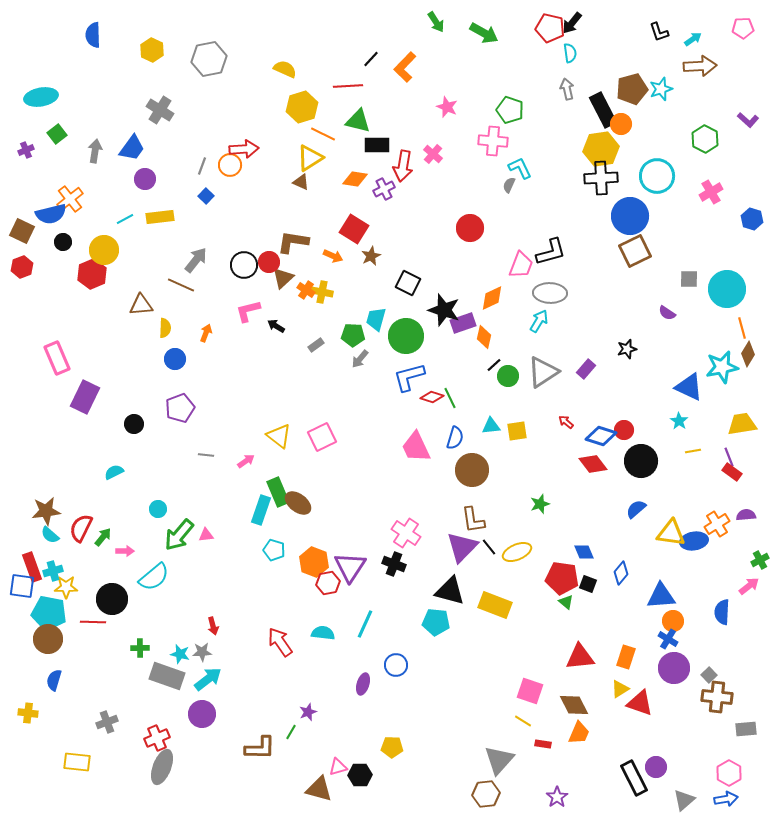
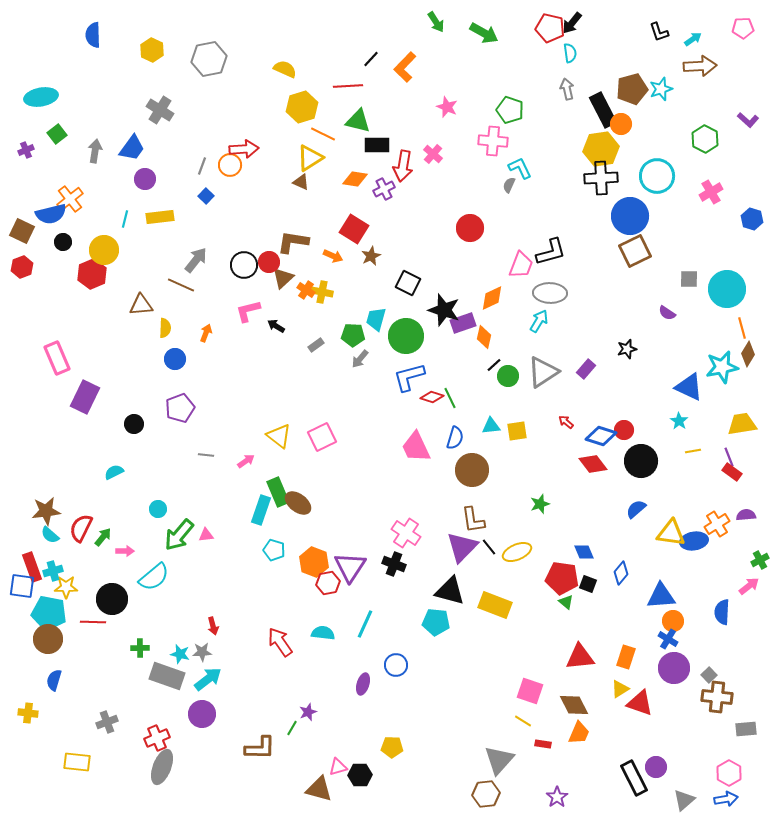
cyan line at (125, 219): rotated 48 degrees counterclockwise
green line at (291, 732): moved 1 px right, 4 px up
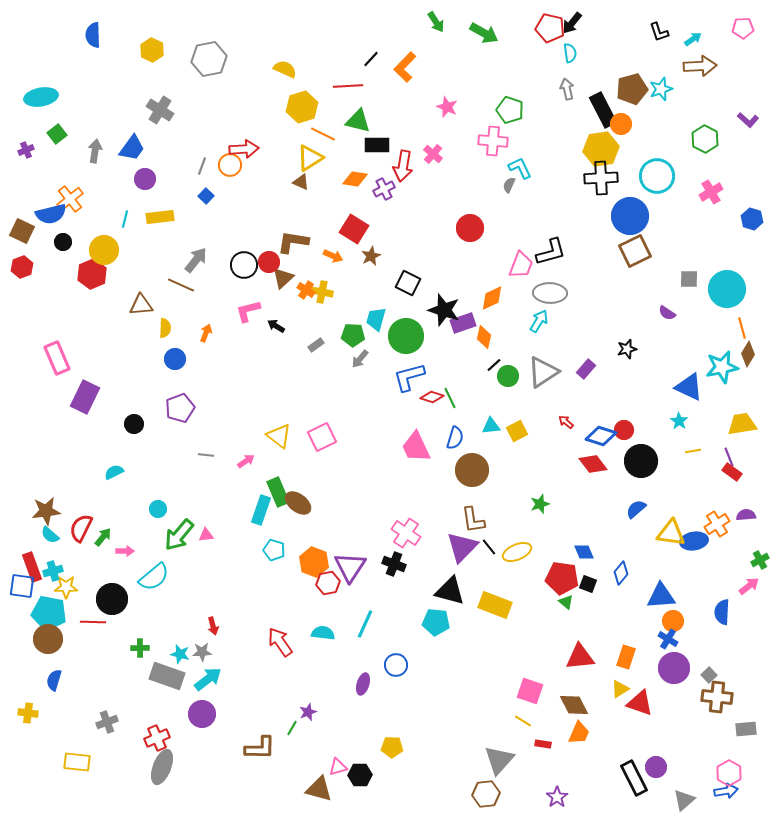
yellow square at (517, 431): rotated 20 degrees counterclockwise
blue arrow at (726, 799): moved 8 px up
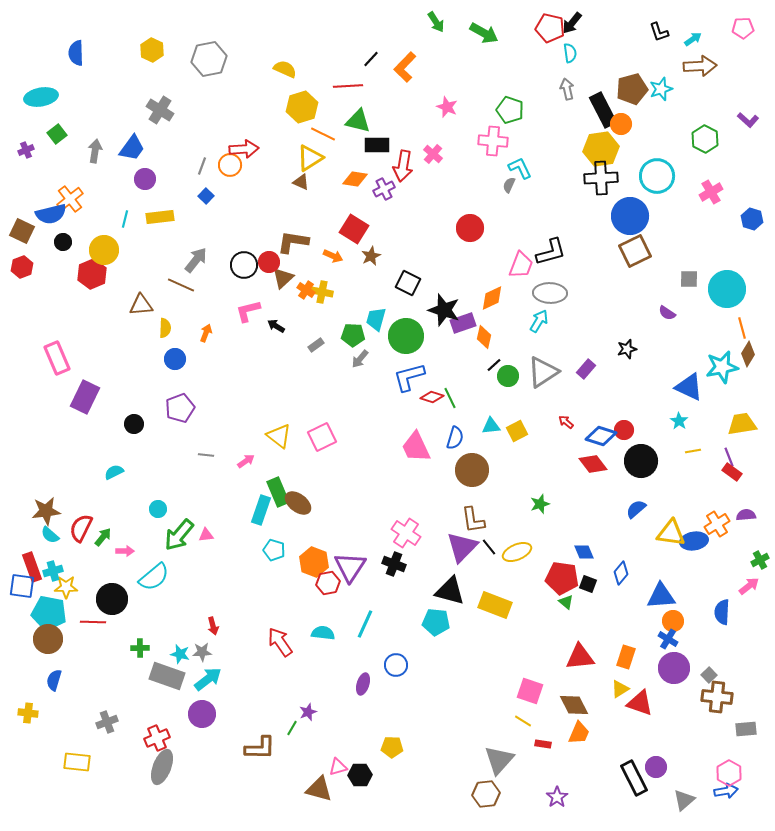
blue semicircle at (93, 35): moved 17 px left, 18 px down
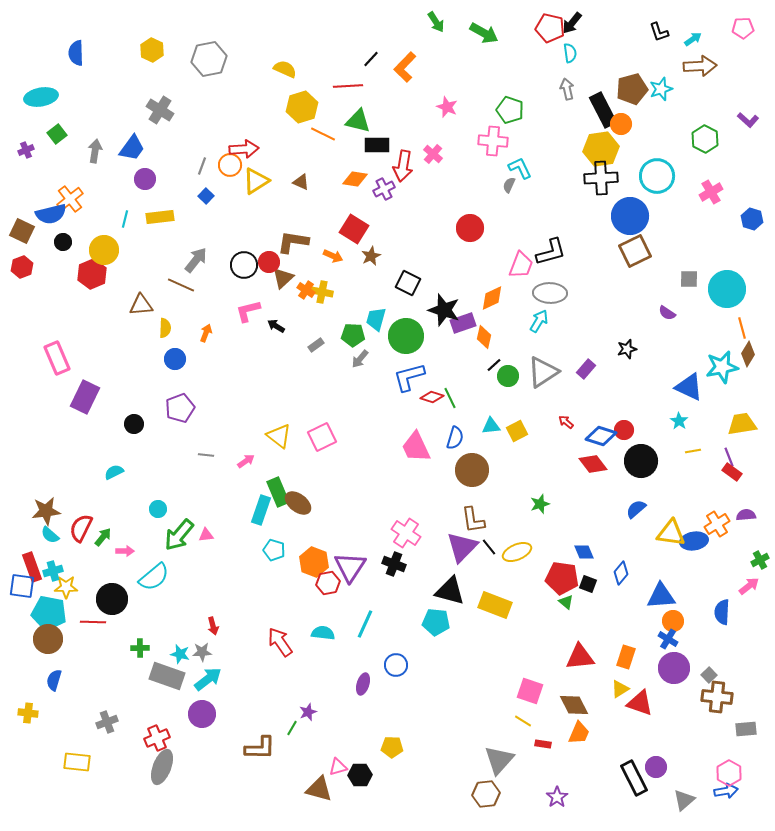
yellow triangle at (310, 158): moved 54 px left, 23 px down
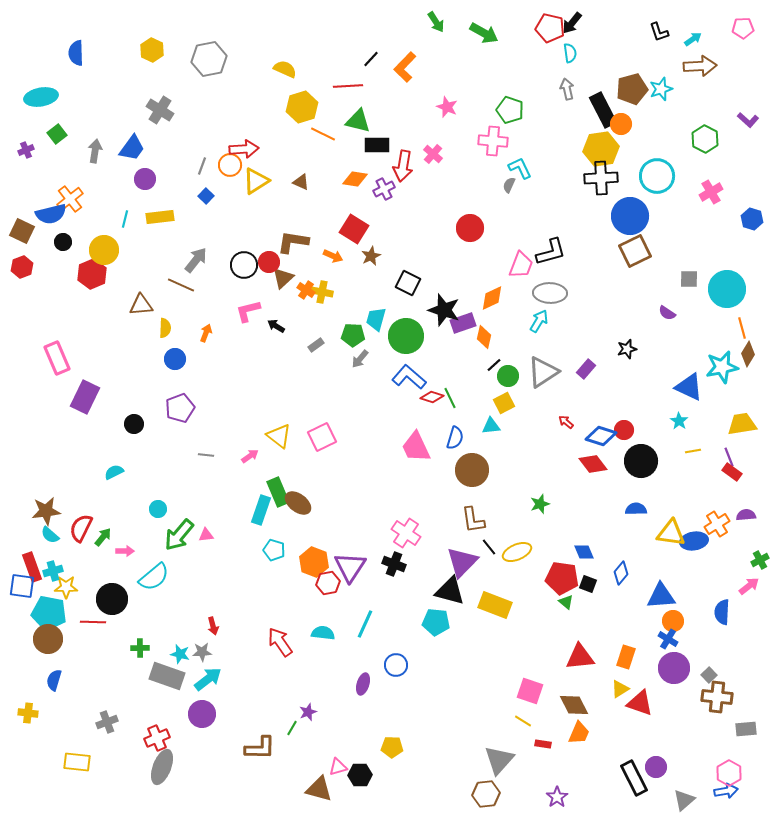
blue L-shape at (409, 377): rotated 56 degrees clockwise
yellow square at (517, 431): moved 13 px left, 28 px up
pink arrow at (246, 461): moved 4 px right, 5 px up
blue semicircle at (636, 509): rotated 40 degrees clockwise
purple triangle at (462, 547): moved 15 px down
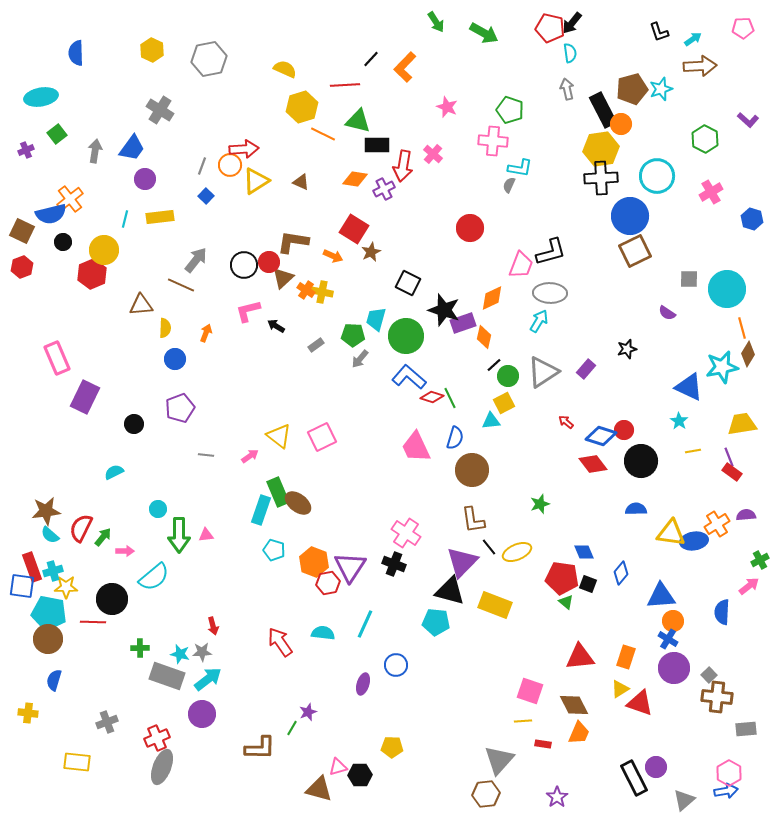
red line at (348, 86): moved 3 px left, 1 px up
cyan L-shape at (520, 168): rotated 125 degrees clockwise
brown star at (371, 256): moved 4 px up
cyan triangle at (491, 426): moved 5 px up
green arrow at (179, 535): rotated 40 degrees counterclockwise
yellow line at (523, 721): rotated 36 degrees counterclockwise
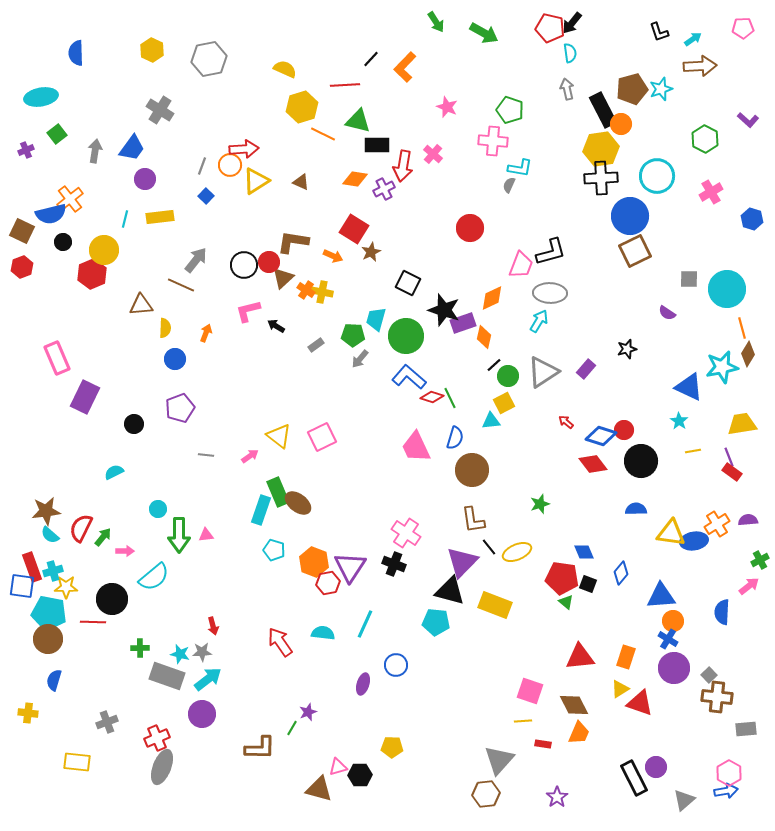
purple semicircle at (746, 515): moved 2 px right, 5 px down
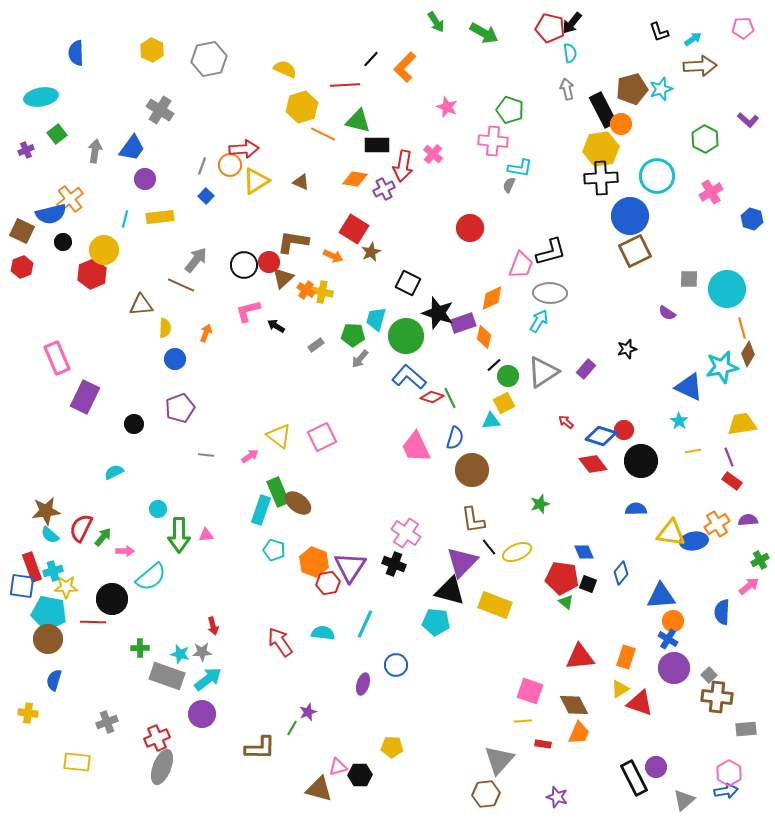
black star at (444, 310): moved 6 px left, 3 px down
red rectangle at (732, 472): moved 9 px down
cyan semicircle at (154, 577): moved 3 px left
purple star at (557, 797): rotated 20 degrees counterclockwise
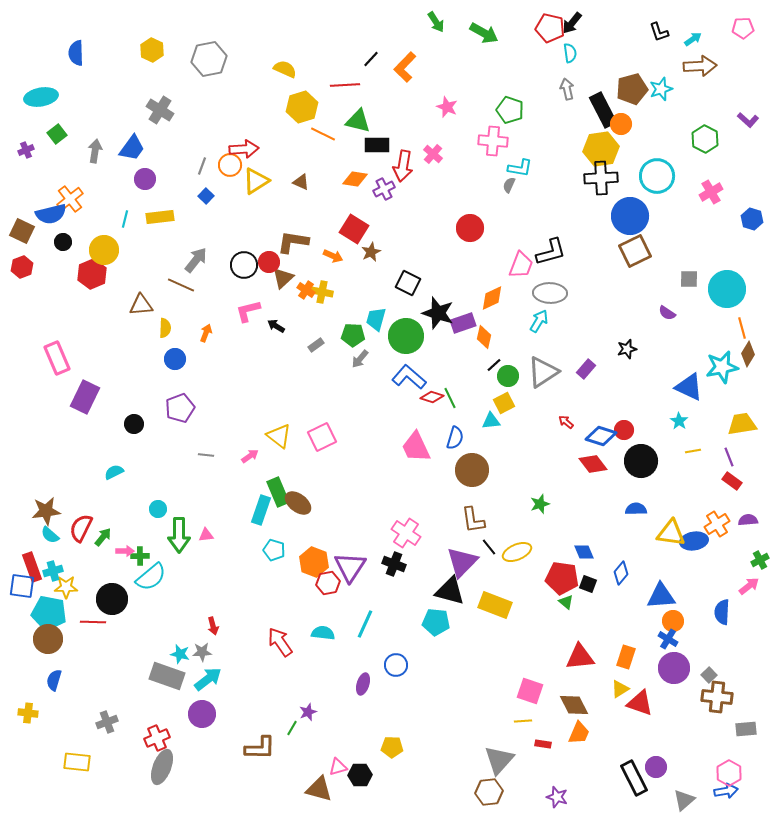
green cross at (140, 648): moved 92 px up
brown hexagon at (486, 794): moved 3 px right, 2 px up
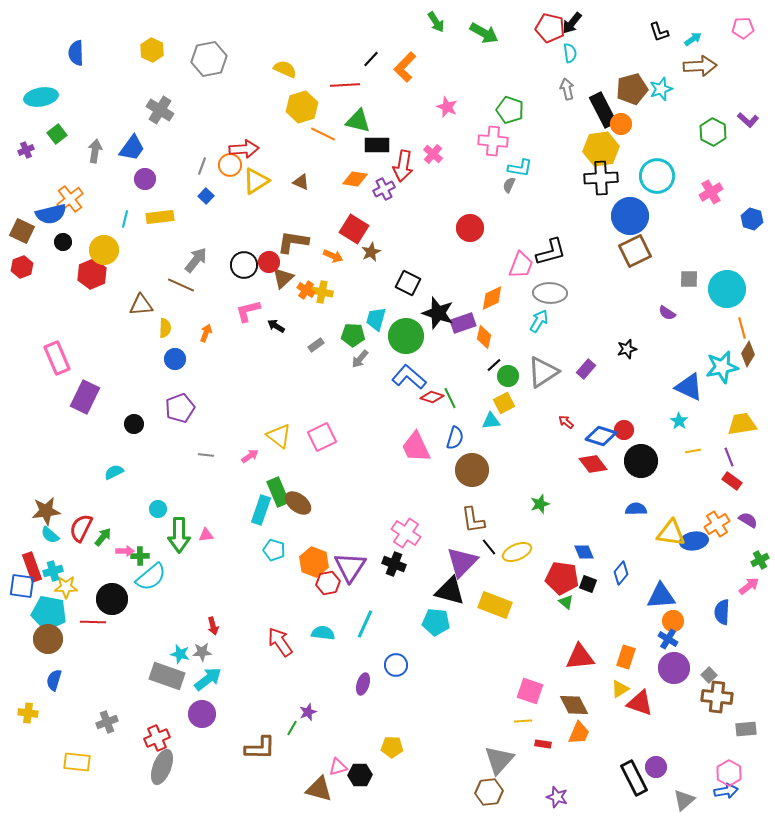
green hexagon at (705, 139): moved 8 px right, 7 px up
purple semicircle at (748, 520): rotated 36 degrees clockwise
